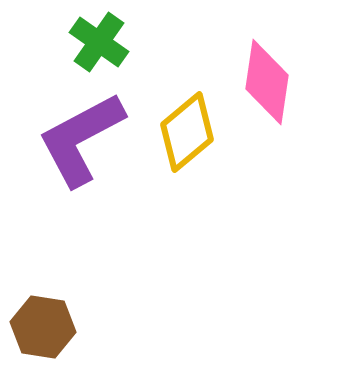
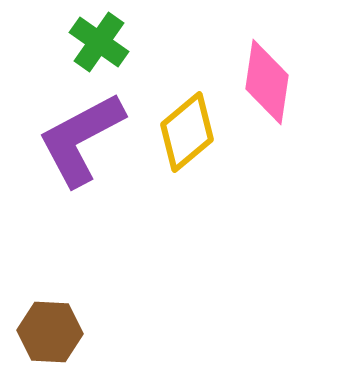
brown hexagon: moved 7 px right, 5 px down; rotated 6 degrees counterclockwise
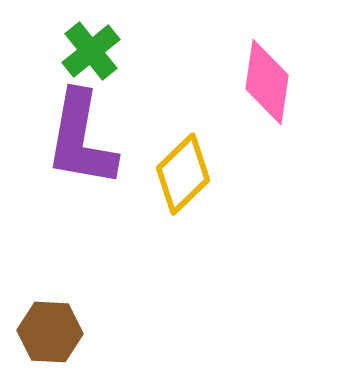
green cross: moved 8 px left, 9 px down; rotated 16 degrees clockwise
yellow diamond: moved 4 px left, 42 px down; rotated 4 degrees counterclockwise
purple L-shape: rotated 52 degrees counterclockwise
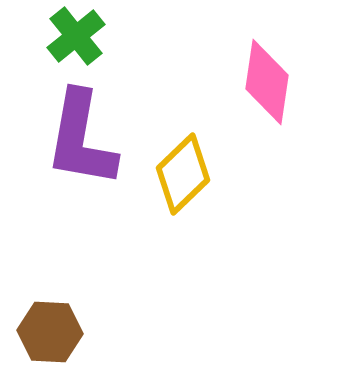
green cross: moved 15 px left, 15 px up
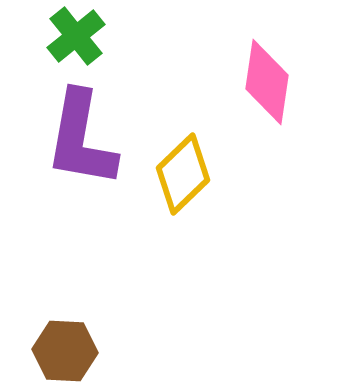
brown hexagon: moved 15 px right, 19 px down
